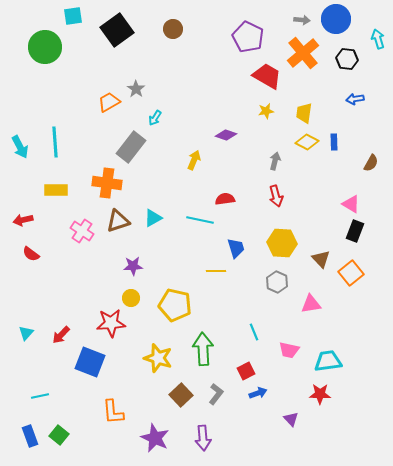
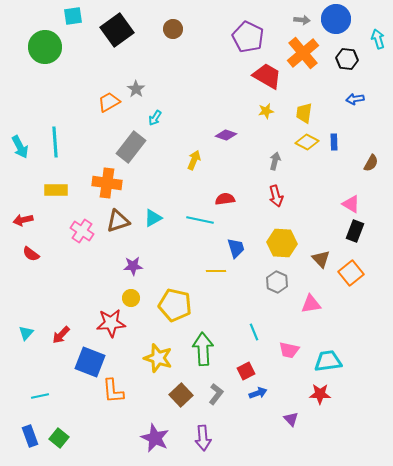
orange L-shape at (113, 412): moved 21 px up
green square at (59, 435): moved 3 px down
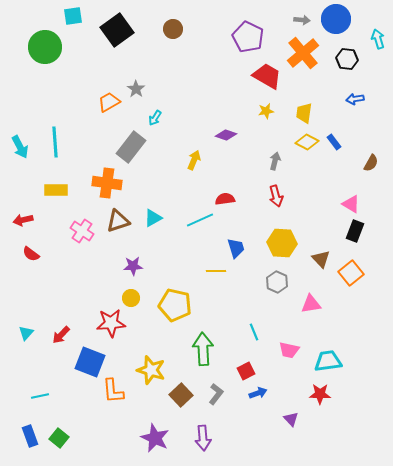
blue rectangle at (334, 142): rotated 35 degrees counterclockwise
cyan line at (200, 220): rotated 36 degrees counterclockwise
yellow star at (158, 358): moved 7 px left, 12 px down
